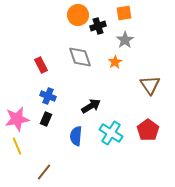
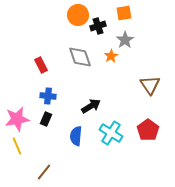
orange star: moved 4 px left, 6 px up
blue cross: rotated 14 degrees counterclockwise
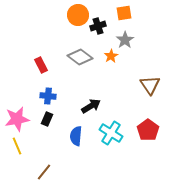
gray diamond: rotated 35 degrees counterclockwise
black rectangle: moved 1 px right
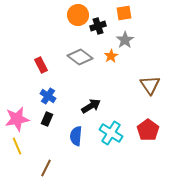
blue cross: rotated 28 degrees clockwise
brown line: moved 2 px right, 4 px up; rotated 12 degrees counterclockwise
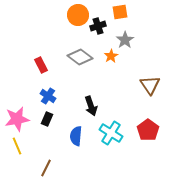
orange square: moved 4 px left, 1 px up
black arrow: rotated 102 degrees clockwise
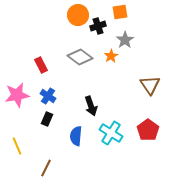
pink star: moved 24 px up
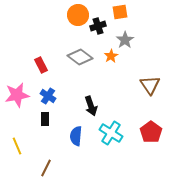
black rectangle: moved 2 px left; rotated 24 degrees counterclockwise
red pentagon: moved 3 px right, 2 px down
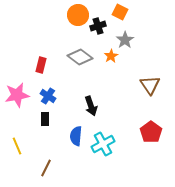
orange square: rotated 35 degrees clockwise
red rectangle: rotated 42 degrees clockwise
cyan cross: moved 8 px left, 11 px down; rotated 30 degrees clockwise
